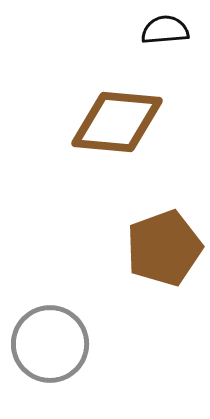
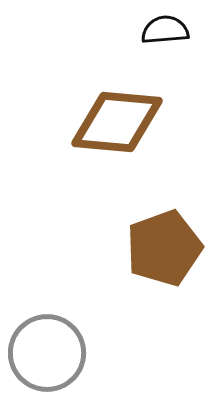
gray circle: moved 3 px left, 9 px down
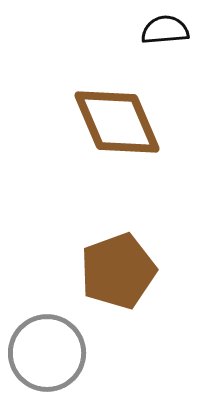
brown diamond: rotated 62 degrees clockwise
brown pentagon: moved 46 px left, 23 px down
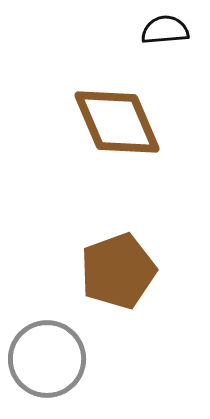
gray circle: moved 6 px down
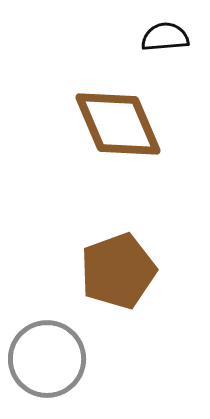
black semicircle: moved 7 px down
brown diamond: moved 1 px right, 2 px down
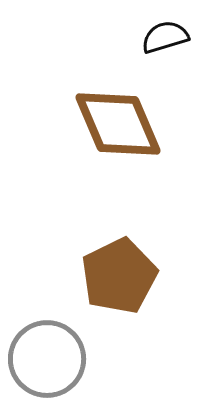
black semicircle: rotated 12 degrees counterclockwise
brown pentagon: moved 1 px right, 5 px down; rotated 6 degrees counterclockwise
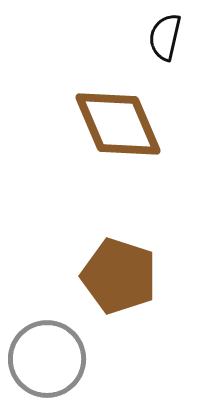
black semicircle: rotated 60 degrees counterclockwise
brown pentagon: rotated 28 degrees counterclockwise
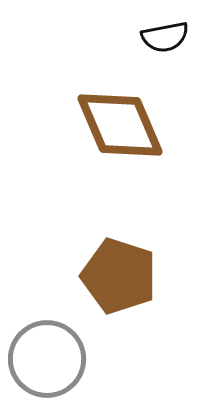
black semicircle: rotated 114 degrees counterclockwise
brown diamond: moved 2 px right, 1 px down
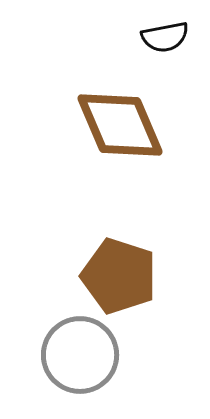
gray circle: moved 33 px right, 4 px up
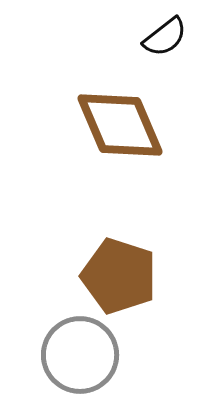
black semicircle: rotated 27 degrees counterclockwise
